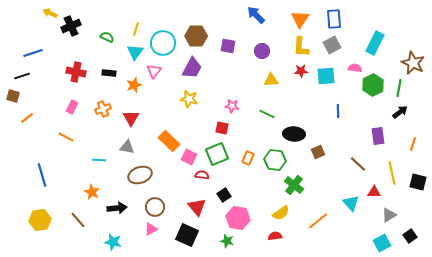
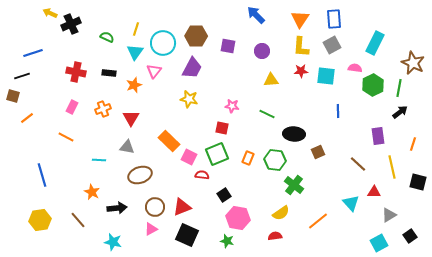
black cross at (71, 26): moved 2 px up
cyan square at (326, 76): rotated 12 degrees clockwise
yellow line at (392, 173): moved 6 px up
red triangle at (197, 207): moved 15 px left; rotated 48 degrees clockwise
cyan square at (382, 243): moved 3 px left
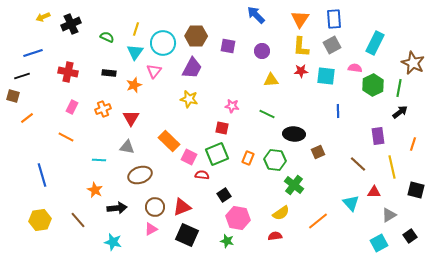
yellow arrow at (50, 13): moved 7 px left, 4 px down; rotated 48 degrees counterclockwise
red cross at (76, 72): moved 8 px left
black square at (418, 182): moved 2 px left, 8 px down
orange star at (92, 192): moved 3 px right, 2 px up
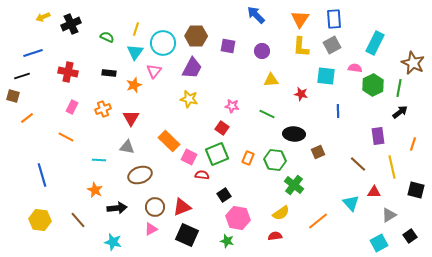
red star at (301, 71): moved 23 px down; rotated 16 degrees clockwise
red square at (222, 128): rotated 24 degrees clockwise
yellow hexagon at (40, 220): rotated 15 degrees clockwise
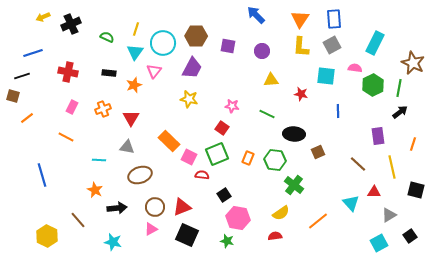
yellow hexagon at (40, 220): moved 7 px right, 16 px down; rotated 20 degrees clockwise
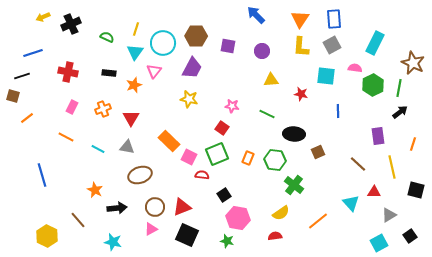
cyan line at (99, 160): moved 1 px left, 11 px up; rotated 24 degrees clockwise
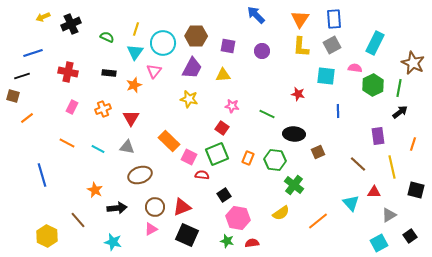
yellow triangle at (271, 80): moved 48 px left, 5 px up
red star at (301, 94): moved 3 px left
orange line at (66, 137): moved 1 px right, 6 px down
red semicircle at (275, 236): moved 23 px left, 7 px down
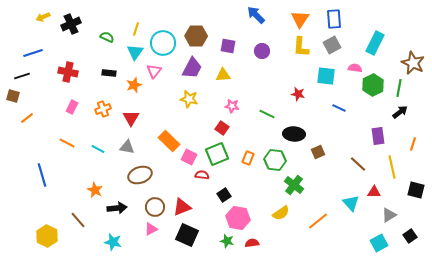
blue line at (338, 111): moved 1 px right, 3 px up; rotated 64 degrees counterclockwise
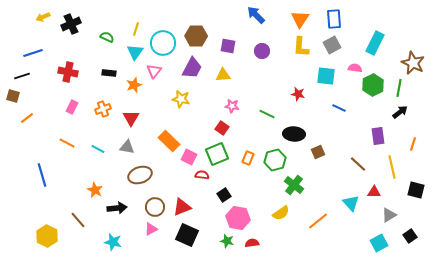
yellow star at (189, 99): moved 8 px left
green hexagon at (275, 160): rotated 20 degrees counterclockwise
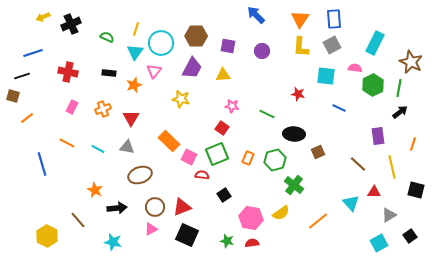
cyan circle at (163, 43): moved 2 px left
brown star at (413, 63): moved 2 px left, 1 px up
blue line at (42, 175): moved 11 px up
pink hexagon at (238, 218): moved 13 px right
